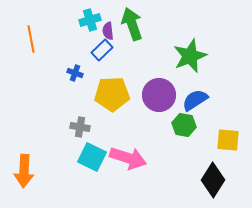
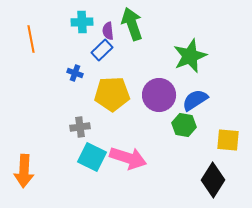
cyan cross: moved 8 px left, 2 px down; rotated 15 degrees clockwise
gray cross: rotated 18 degrees counterclockwise
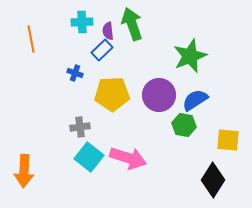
cyan square: moved 3 px left; rotated 12 degrees clockwise
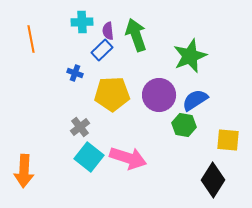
green arrow: moved 4 px right, 11 px down
gray cross: rotated 30 degrees counterclockwise
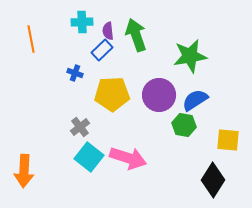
green star: rotated 12 degrees clockwise
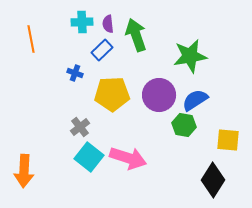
purple semicircle: moved 7 px up
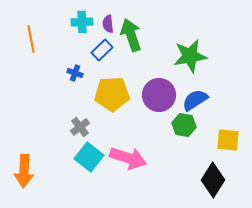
green arrow: moved 5 px left
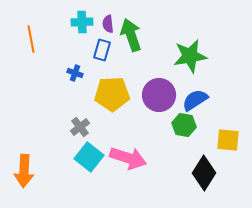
blue rectangle: rotated 30 degrees counterclockwise
black diamond: moved 9 px left, 7 px up
